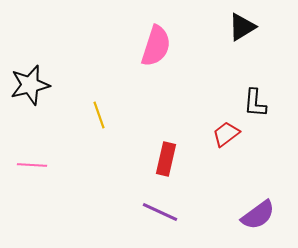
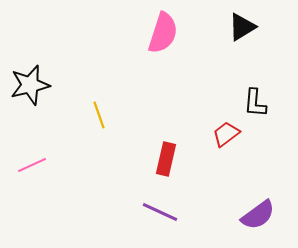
pink semicircle: moved 7 px right, 13 px up
pink line: rotated 28 degrees counterclockwise
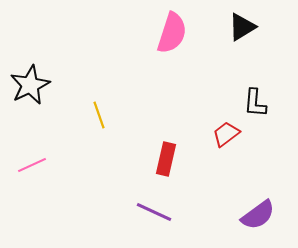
pink semicircle: moved 9 px right
black star: rotated 12 degrees counterclockwise
purple line: moved 6 px left
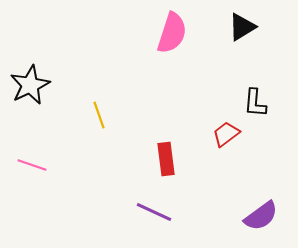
red rectangle: rotated 20 degrees counterclockwise
pink line: rotated 44 degrees clockwise
purple semicircle: moved 3 px right, 1 px down
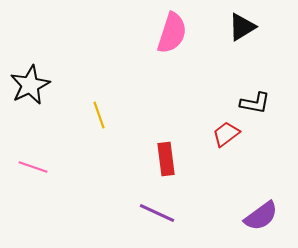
black L-shape: rotated 84 degrees counterclockwise
pink line: moved 1 px right, 2 px down
purple line: moved 3 px right, 1 px down
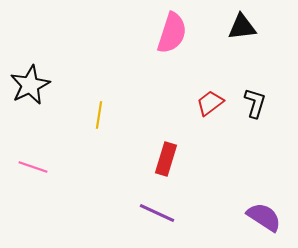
black triangle: rotated 24 degrees clockwise
black L-shape: rotated 84 degrees counterclockwise
yellow line: rotated 28 degrees clockwise
red trapezoid: moved 16 px left, 31 px up
red rectangle: rotated 24 degrees clockwise
purple semicircle: moved 3 px right, 1 px down; rotated 111 degrees counterclockwise
